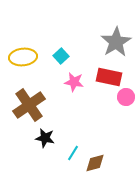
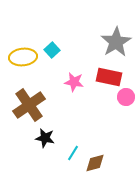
cyan square: moved 9 px left, 6 px up
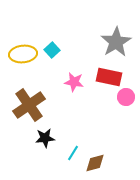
yellow ellipse: moved 3 px up
black star: rotated 18 degrees counterclockwise
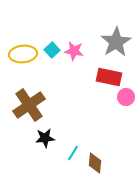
pink star: moved 31 px up
brown diamond: rotated 70 degrees counterclockwise
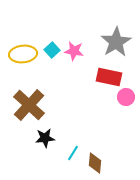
brown cross: rotated 12 degrees counterclockwise
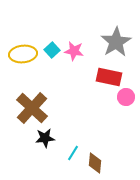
brown cross: moved 3 px right, 3 px down
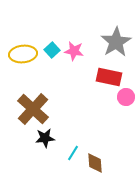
brown cross: moved 1 px right, 1 px down
brown diamond: rotated 10 degrees counterclockwise
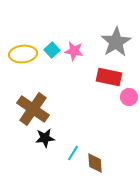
pink circle: moved 3 px right
brown cross: rotated 8 degrees counterclockwise
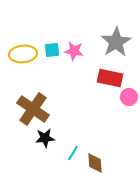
cyan square: rotated 35 degrees clockwise
red rectangle: moved 1 px right, 1 px down
